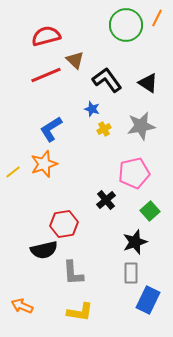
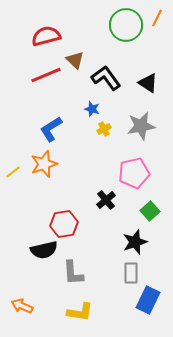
black L-shape: moved 1 px left, 2 px up
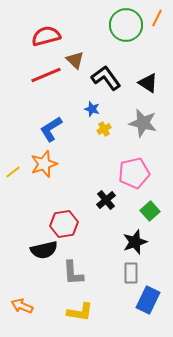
gray star: moved 2 px right, 3 px up; rotated 24 degrees clockwise
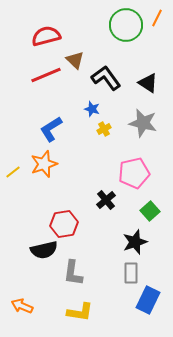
gray L-shape: rotated 12 degrees clockwise
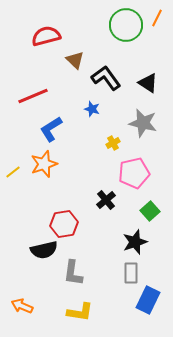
red line: moved 13 px left, 21 px down
yellow cross: moved 9 px right, 14 px down
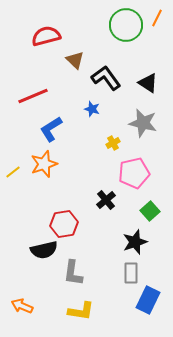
yellow L-shape: moved 1 px right, 1 px up
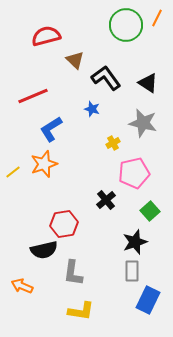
gray rectangle: moved 1 px right, 2 px up
orange arrow: moved 20 px up
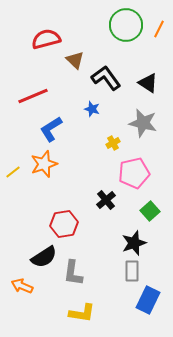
orange line: moved 2 px right, 11 px down
red semicircle: moved 3 px down
black star: moved 1 px left, 1 px down
black semicircle: moved 7 px down; rotated 20 degrees counterclockwise
yellow L-shape: moved 1 px right, 2 px down
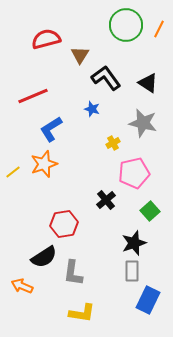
brown triangle: moved 5 px right, 5 px up; rotated 18 degrees clockwise
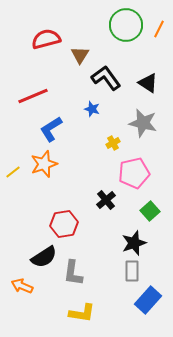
blue rectangle: rotated 16 degrees clockwise
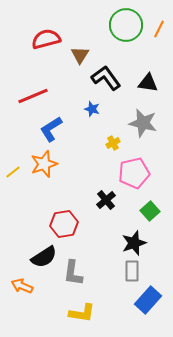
black triangle: rotated 25 degrees counterclockwise
